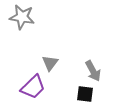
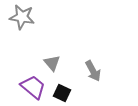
gray triangle: moved 2 px right; rotated 18 degrees counterclockwise
purple trapezoid: rotated 96 degrees counterclockwise
black square: moved 23 px left, 1 px up; rotated 18 degrees clockwise
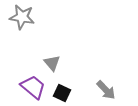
gray arrow: moved 13 px right, 19 px down; rotated 15 degrees counterclockwise
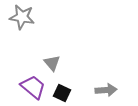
gray arrow: rotated 50 degrees counterclockwise
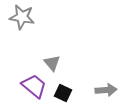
purple trapezoid: moved 1 px right, 1 px up
black square: moved 1 px right
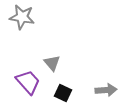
purple trapezoid: moved 6 px left, 4 px up; rotated 8 degrees clockwise
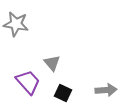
gray star: moved 6 px left, 7 px down
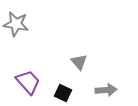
gray triangle: moved 27 px right, 1 px up
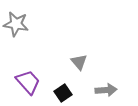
black square: rotated 30 degrees clockwise
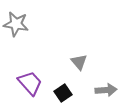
purple trapezoid: moved 2 px right, 1 px down
